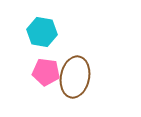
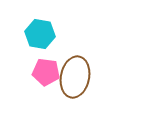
cyan hexagon: moved 2 px left, 2 px down
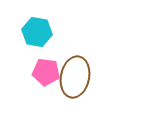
cyan hexagon: moved 3 px left, 2 px up
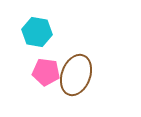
brown ellipse: moved 1 px right, 2 px up; rotated 9 degrees clockwise
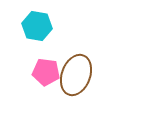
cyan hexagon: moved 6 px up
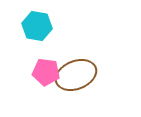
brown ellipse: rotated 48 degrees clockwise
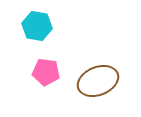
brown ellipse: moved 22 px right, 6 px down
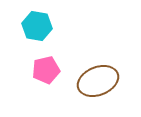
pink pentagon: moved 2 px up; rotated 20 degrees counterclockwise
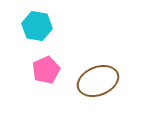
pink pentagon: rotated 12 degrees counterclockwise
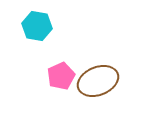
pink pentagon: moved 15 px right, 6 px down
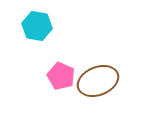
pink pentagon: rotated 24 degrees counterclockwise
